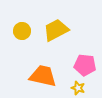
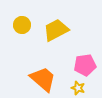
yellow circle: moved 6 px up
pink pentagon: rotated 15 degrees counterclockwise
orange trapezoid: moved 3 px down; rotated 28 degrees clockwise
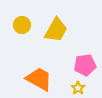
yellow trapezoid: rotated 148 degrees clockwise
orange trapezoid: moved 4 px left; rotated 12 degrees counterclockwise
yellow star: rotated 16 degrees clockwise
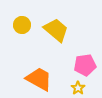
yellow trapezoid: rotated 80 degrees counterclockwise
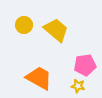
yellow circle: moved 2 px right
orange trapezoid: moved 1 px up
yellow star: moved 2 px up; rotated 24 degrees counterclockwise
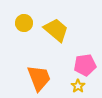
yellow circle: moved 2 px up
orange trapezoid: rotated 40 degrees clockwise
yellow star: rotated 24 degrees clockwise
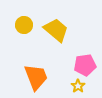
yellow circle: moved 2 px down
orange trapezoid: moved 3 px left, 1 px up
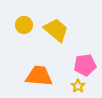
orange trapezoid: moved 3 px right, 1 px up; rotated 64 degrees counterclockwise
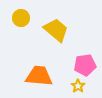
yellow circle: moved 3 px left, 7 px up
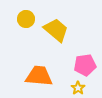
yellow circle: moved 5 px right, 1 px down
yellow star: moved 2 px down
